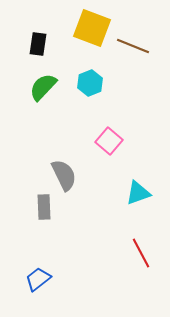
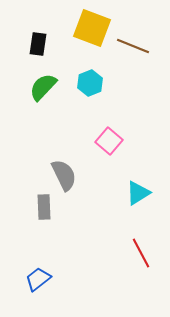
cyan triangle: rotated 12 degrees counterclockwise
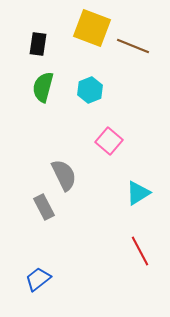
cyan hexagon: moved 7 px down
green semicircle: rotated 28 degrees counterclockwise
gray rectangle: rotated 25 degrees counterclockwise
red line: moved 1 px left, 2 px up
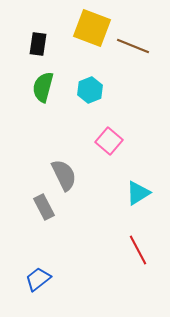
red line: moved 2 px left, 1 px up
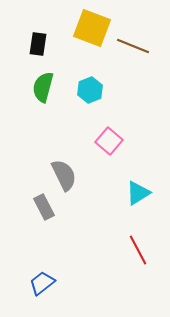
blue trapezoid: moved 4 px right, 4 px down
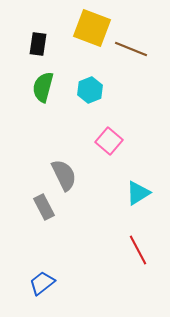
brown line: moved 2 px left, 3 px down
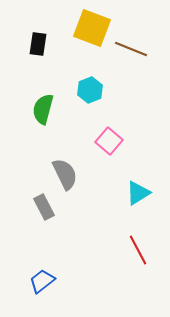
green semicircle: moved 22 px down
gray semicircle: moved 1 px right, 1 px up
blue trapezoid: moved 2 px up
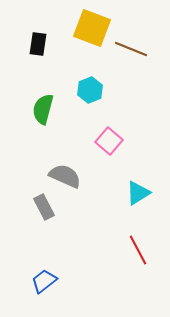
gray semicircle: moved 2 px down; rotated 40 degrees counterclockwise
blue trapezoid: moved 2 px right
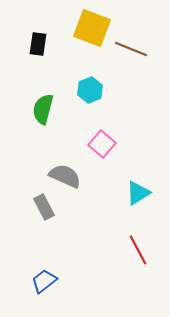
pink square: moved 7 px left, 3 px down
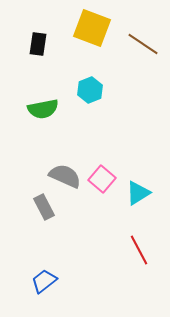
brown line: moved 12 px right, 5 px up; rotated 12 degrees clockwise
green semicircle: rotated 116 degrees counterclockwise
pink square: moved 35 px down
red line: moved 1 px right
